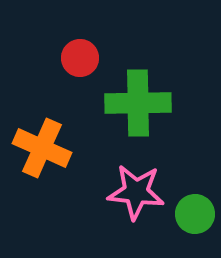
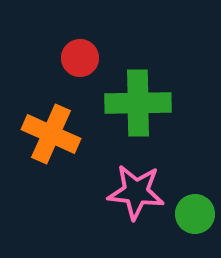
orange cross: moved 9 px right, 14 px up
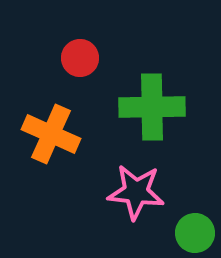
green cross: moved 14 px right, 4 px down
green circle: moved 19 px down
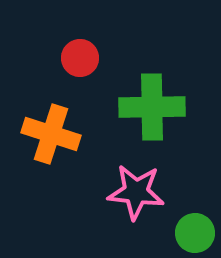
orange cross: rotated 6 degrees counterclockwise
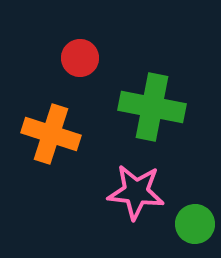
green cross: rotated 12 degrees clockwise
green circle: moved 9 px up
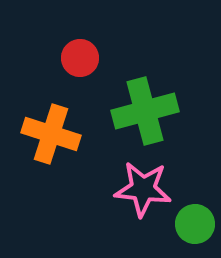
green cross: moved 7 px left, 4 px down; rotated 26 degrees counterclockwise
pink star: moved 7 px right, 3 px up
